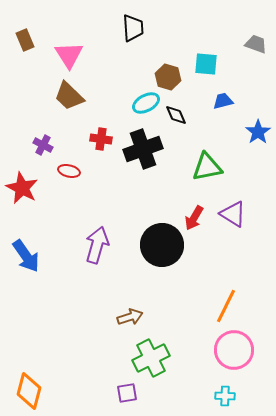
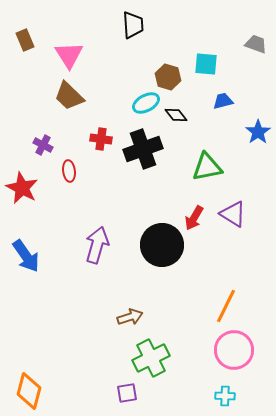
black trapezoid: moved 3 px up
black diamond: rotated 15 degrees counterclockwise
red ellipse: rotated 70 degrees clockwise
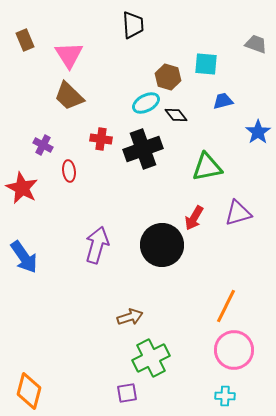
purple triangle: moved 5 px right, 1 px up; rotated 48 degrees counterclockwise
blue arrow: moved 2 px left, 1 px down
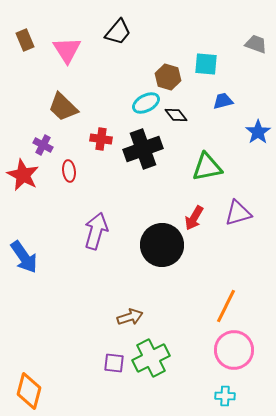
black trapezoid: moved 15 px left, 7 px down; rotated 44 degrees clockwise
pink triangle: moved 2 px left, 5 px up
brown trapezoid: moved 6 px left, 11 px down
red star: moved 1 px right, 13 px up
purple arrow: moved 1 px left, 14 px up
purple square: moved 13 px left, 30 px up; rotated 15 degrees clockwise
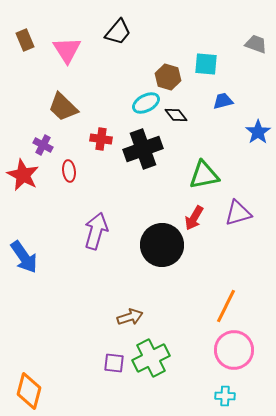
green triangle: moved 3 px left, 8 px down
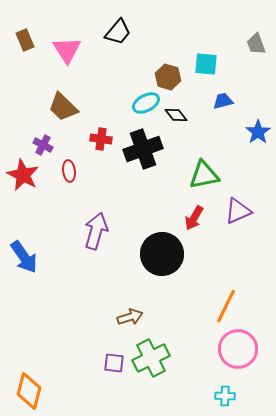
gray trapezoid: rotated 130 degrees counterclockwise
purple triangle: moved 2 px up; rotated 8 degrees counterclockwise
black circle: moved 9 px down
pink circle: moved 4 px right, 1 px up
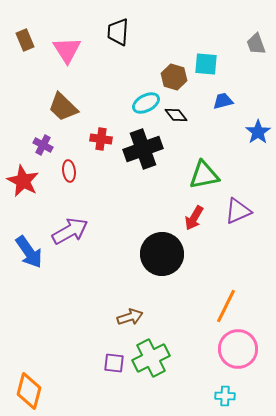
black trapezoid: rotated 144 degrees clockwise
brown hexagon: moved 6 px right
red star: moved 6 px down
purple arrow: moved 26 px left; rotated 45 degrees clockwise
blue arrow: moved 5 px right, 5 px up
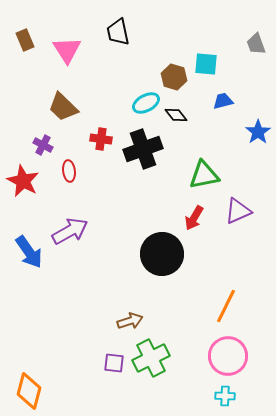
black trapezoid: rotated 16 degrees counterclockwise
brown arrow: moved 4 px down
pink circle: moved 10 px left, 7 px down
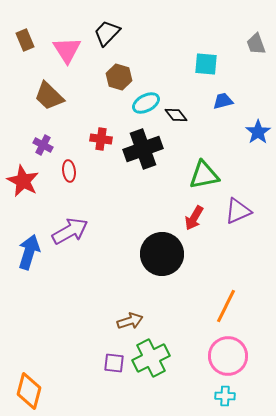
black trapezoid: moved 11 px left, 1 px down; rotated 56 degrees clockwise
brown hexagon: moved 55 px left
brown trapezoid: moved 14 px left, 11 px up
blue arrow: rotated 128 degrees counterclockwise
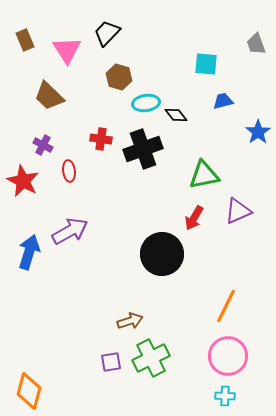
cyan ellipse: rotated 20 degrees clockwise
purple square: moved 3 px left, 1 px up; rotated 15 degrees counterclockwise
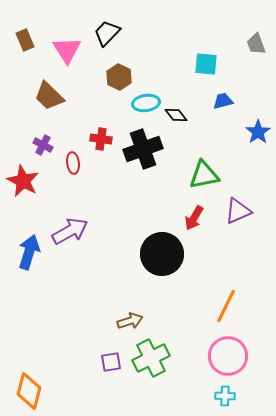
brown hexagon: rotated 10 degrees clockwise
red ellipse: moved 4 px right, 8 px up
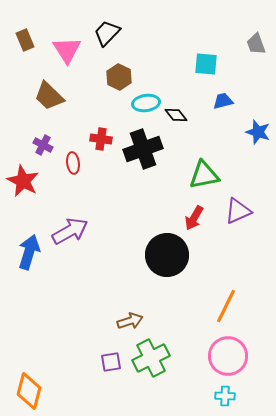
blue star: rotated 20 degrees counterclockwise
black circle: moved 5 px right, 1 px down
